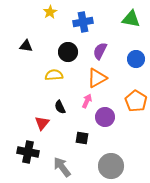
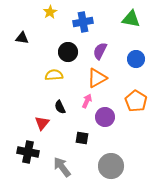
black triangle: moved 4 px left, 8 px up
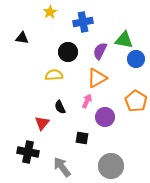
green triangle: moved 7 px left, 21 px down
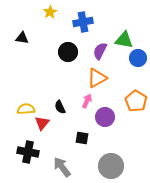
blue circle: moved 2 px right, 1 px up
yellow semicircle: moved 28 px left, 34 px down
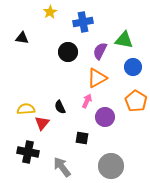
blue circle: moved 5 px left, 9 px down
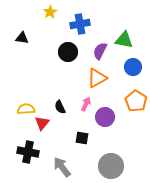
blue cross: moved 3 px left, 2 px down
pink arrow: moved 1 px left, 3 px down
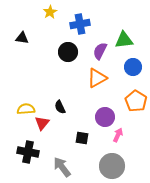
green triangle: rotated 18 degrees counterclockwise
pink arrow: moved 32 px right, 31 px down
gray circle: moved 1 px right
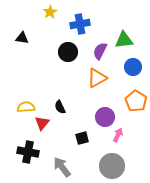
yellow semicircle: moved 2 px up
black square: rotated 24 degrees counterclockwise
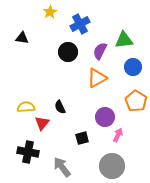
blue cross: rotated 18 degrees counterclockwise
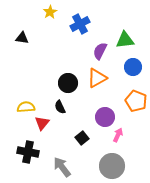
green triangle: moved 1 px right
black circle: moved 31 px down
orange pentagon: rotated 10 degrees counterclockwise
black square: rotated 24 degrees counterclockwise
